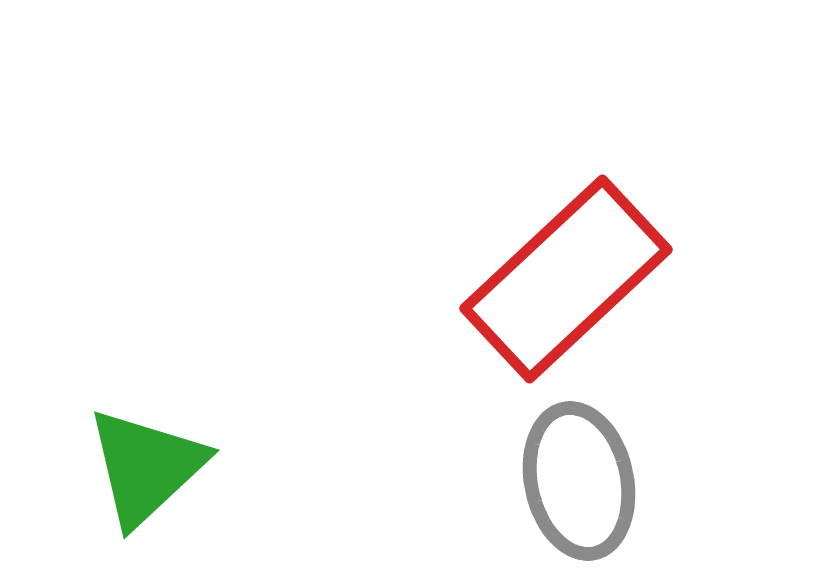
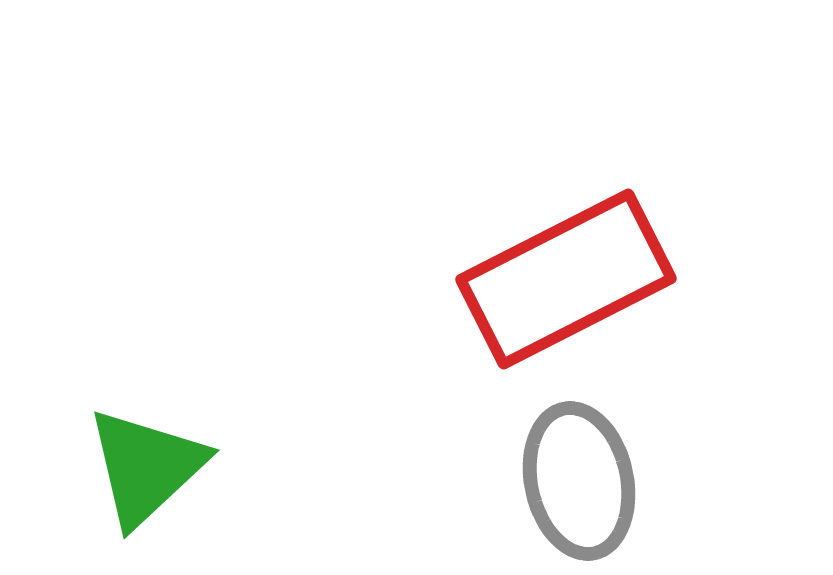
red rectangle: rotated 16 degrees clockwise
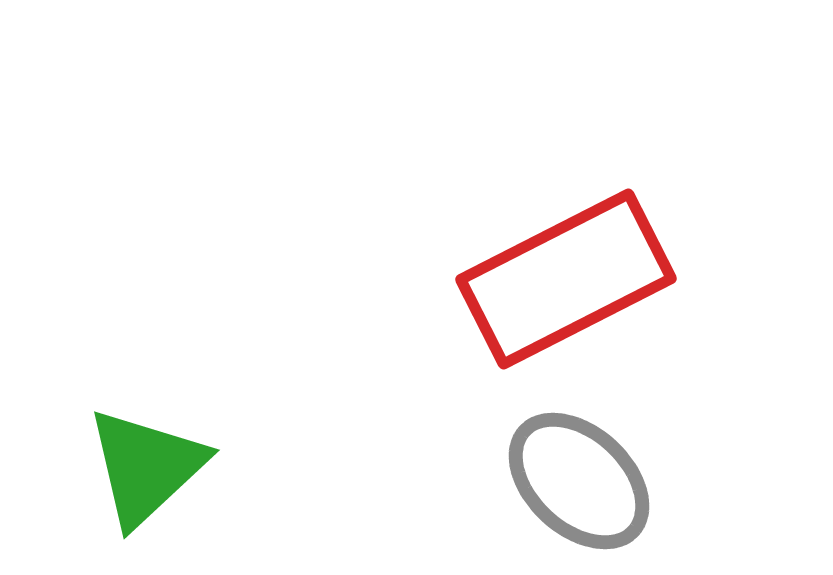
gray ellipse: rotated 35 degrees counterclockwise
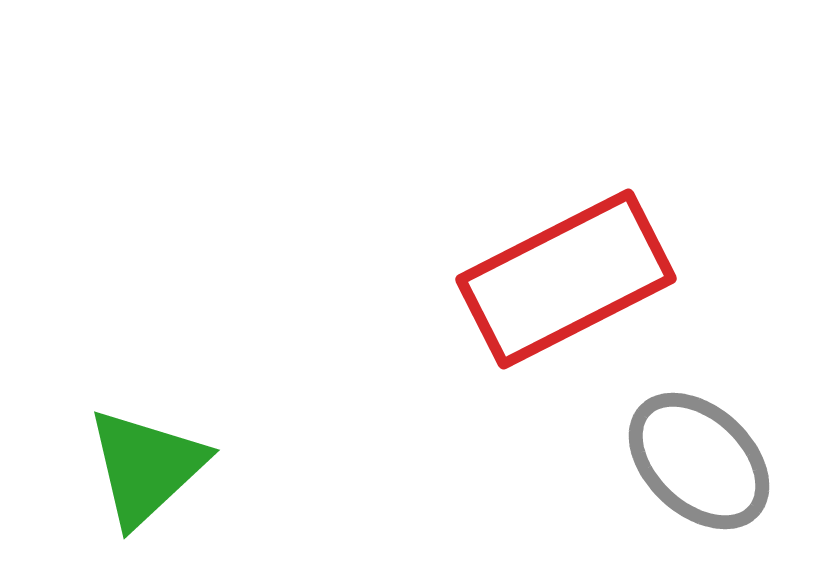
gray ellipse: moved 120 px right, 20 px up
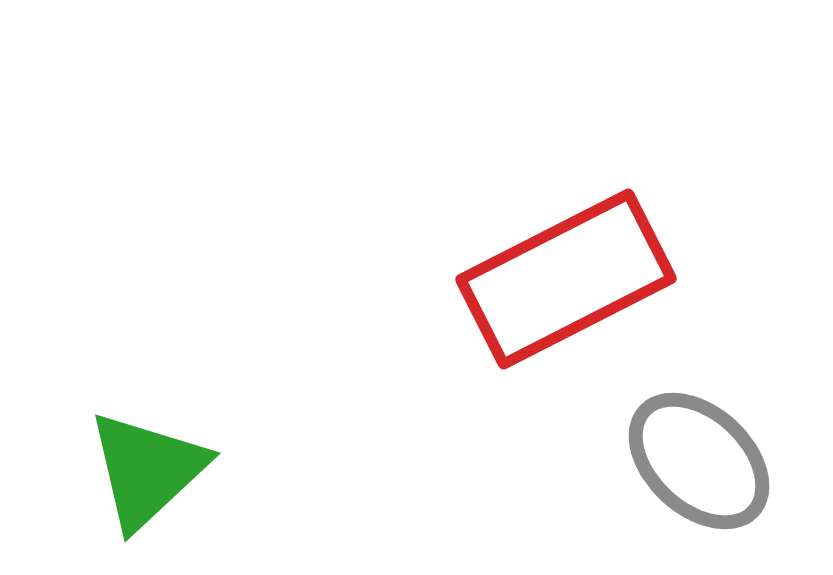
green triangle: moved 1 px right, 3 px down
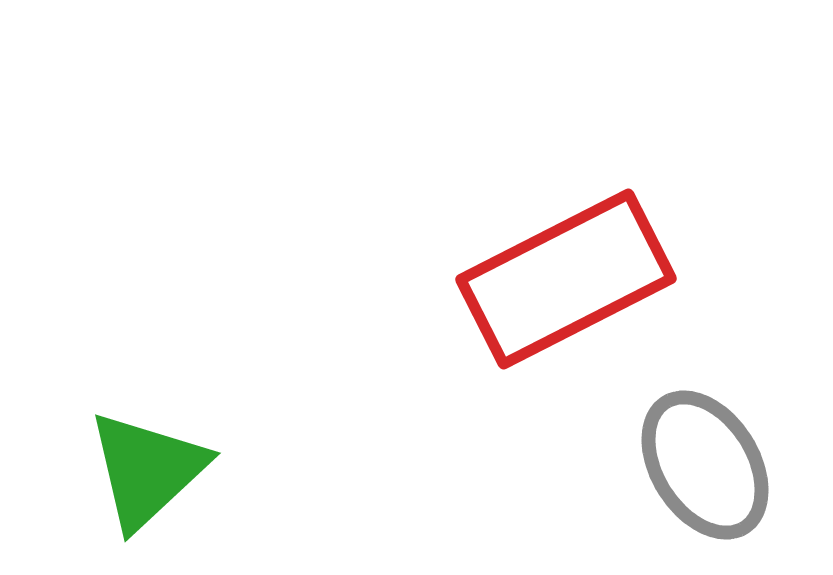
gray ellipse: moved 6 px right, 4 px down; rotated 15 degrees clockwise
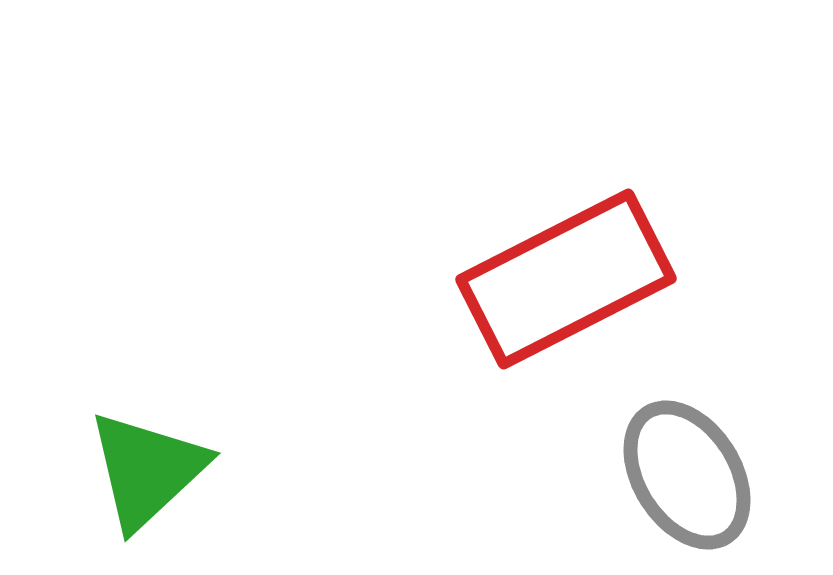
gray ellipse: moved 18 px left, 10 px down
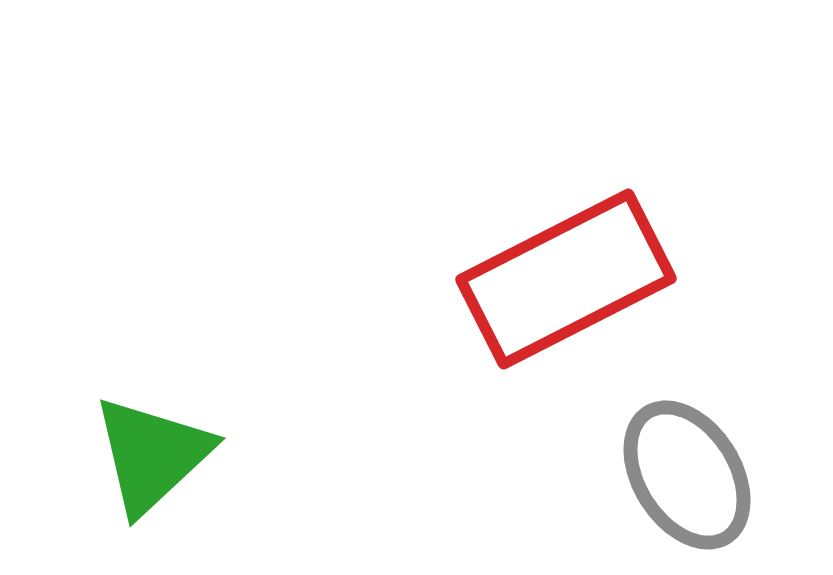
green triangle: moved 5 px right, 15 px up
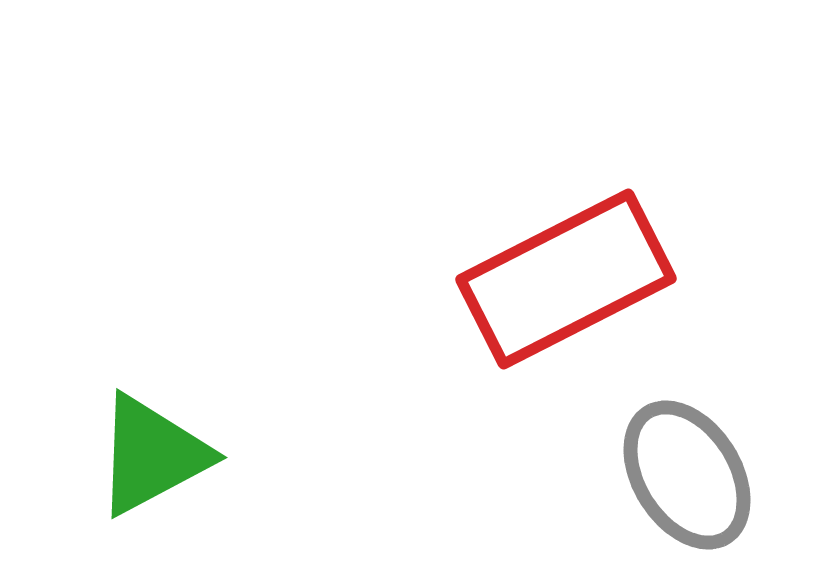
green triangle: rotated 15 degrees clockwise
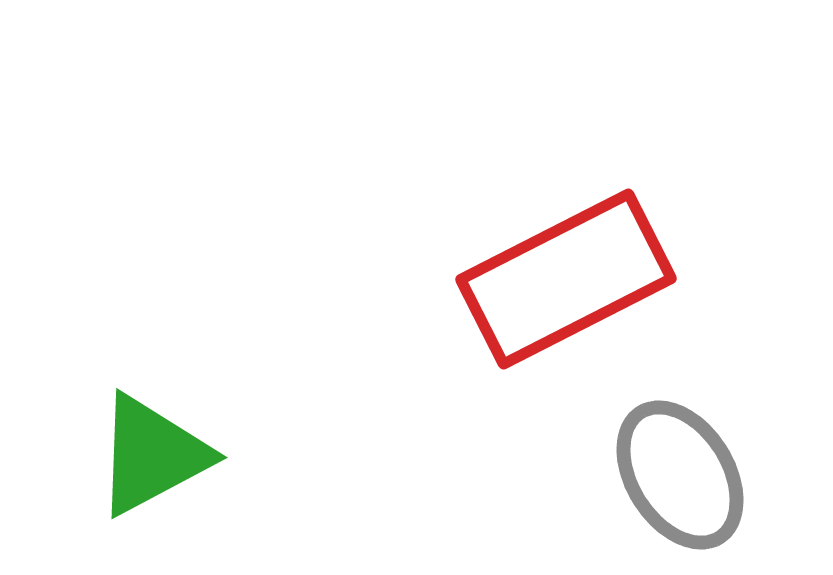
gray ellipse: moved 7 px left
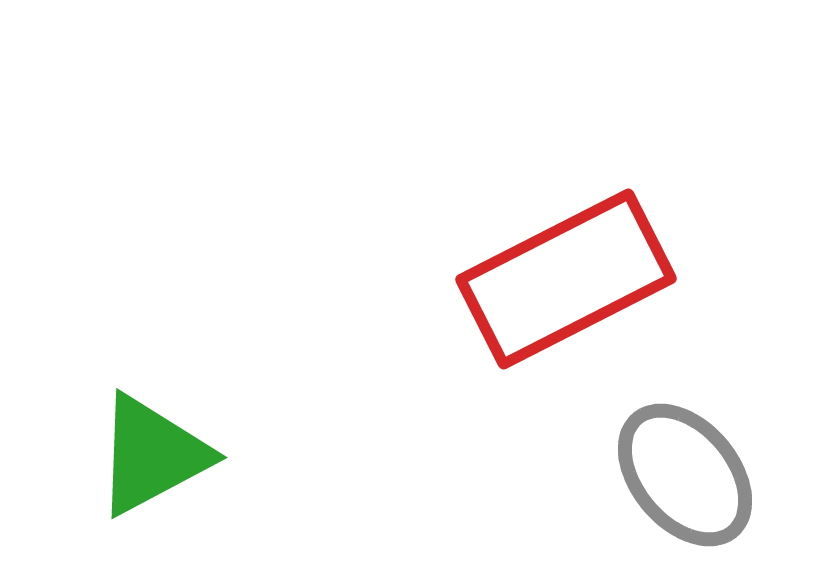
gray ellipse: moved 5 px right; rotated 8 degrees counterclockwise
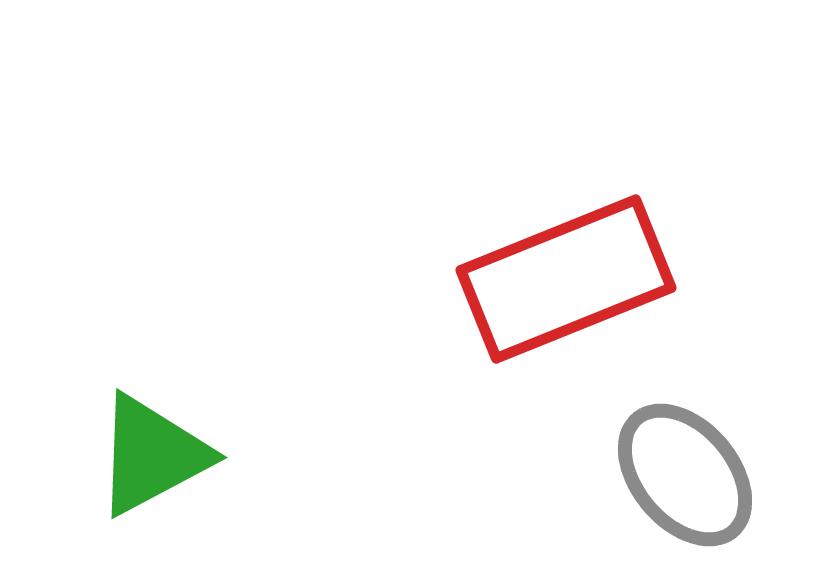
red rectangle: rotated 5 degrees clockwise
